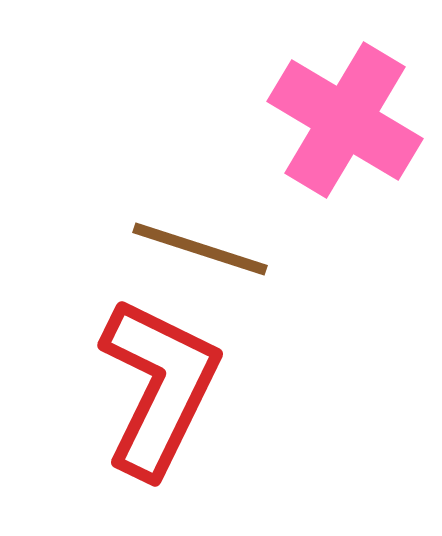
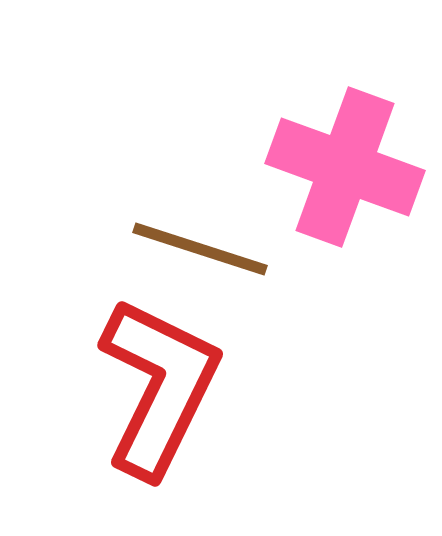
pink cross: moved 47 px down; rotated 11 degrees counterclockwise
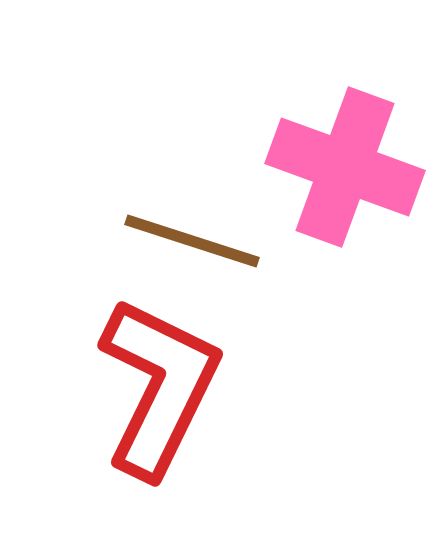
brown line: moved 8 px left, 8 px up
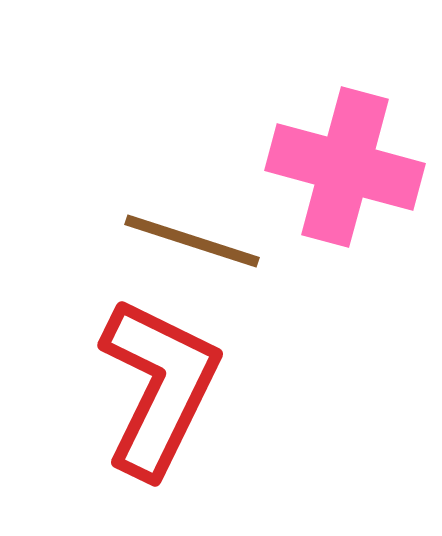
pink cross: rotated 5 degrees counterclockwise
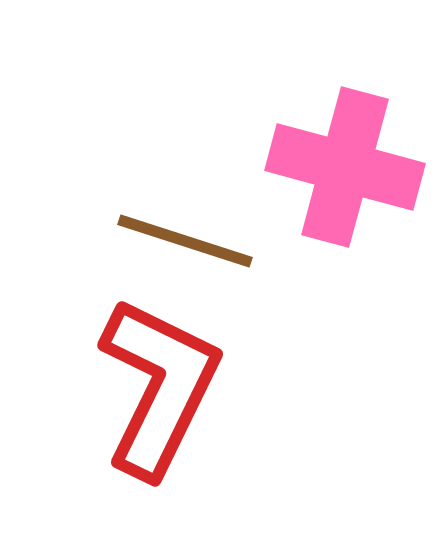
brown line: moved 7 px left
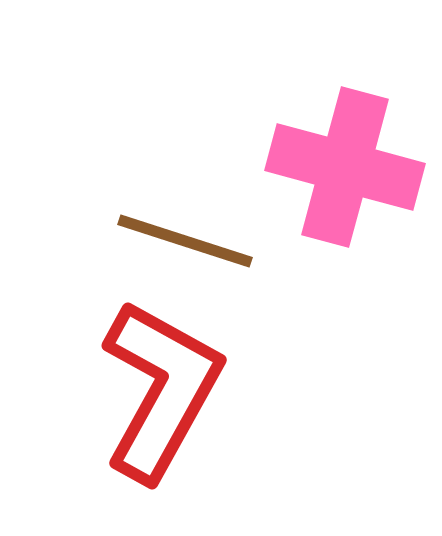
red L-shape: moved 2 px right, 3 px down; rotated 3 degrees clockwise
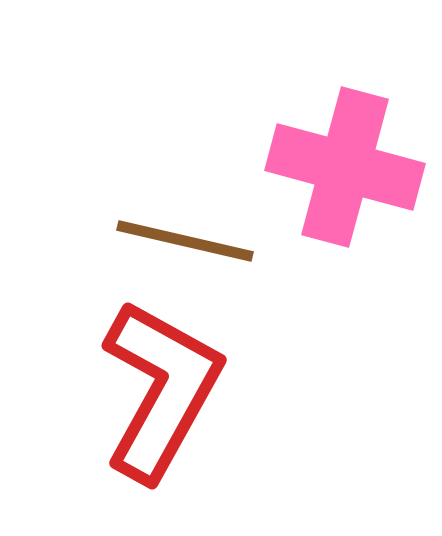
brown line: rotated 5 degrees counterclockwise
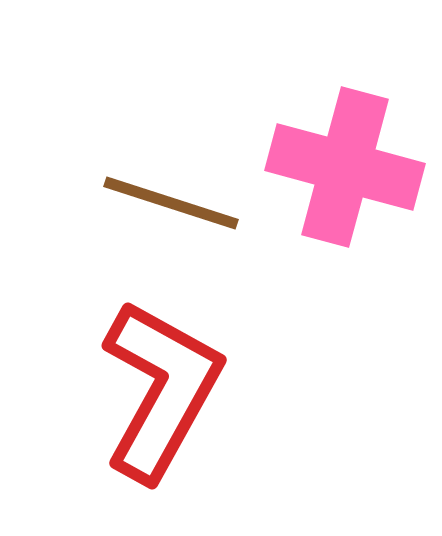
brown line: moved 14 px left, 38 px up; rotated 5 degrees clockwise
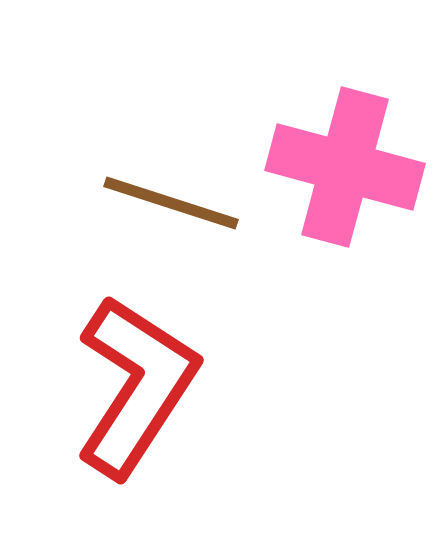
red L-shape: moved 25 px left, 4 px up; rotated 4 degrees clockwise
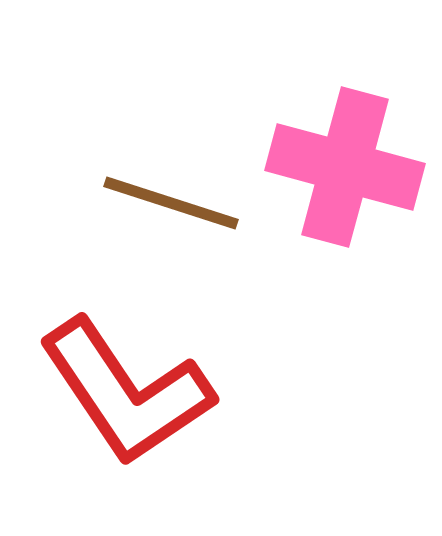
red L-shape: moved 10 px left, 6 px down; rotated 113 degrees clockwise
